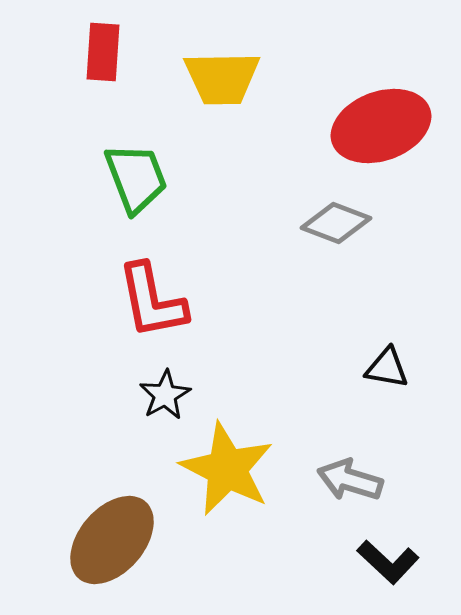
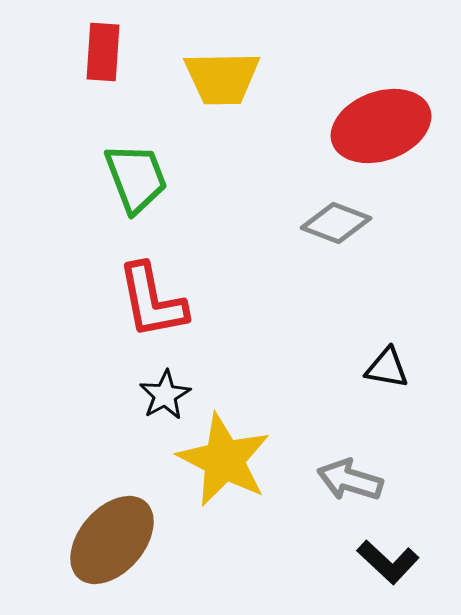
yellow star: moved 3 px left, 9 px up
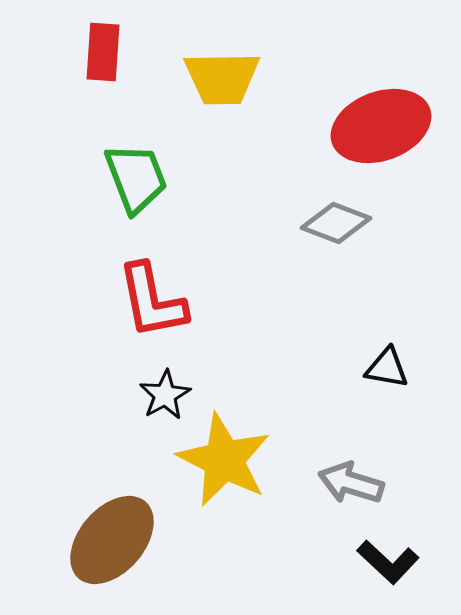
gray arrow: moved 1 px right, 3 px down
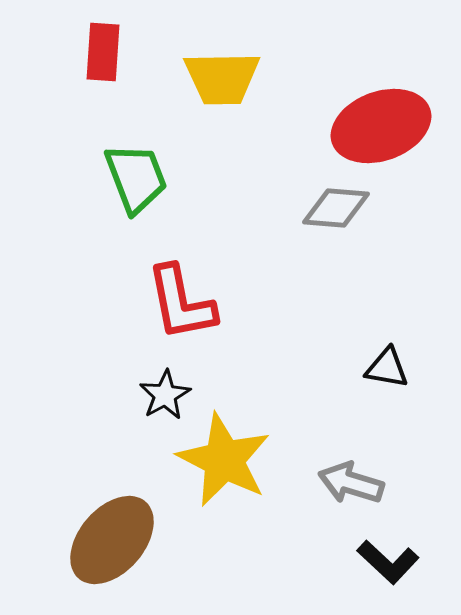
gray diamond: moved 15 px up; rotated 16 degrees counterclockwise
red L-shape: moved 29 px right, 2 px down
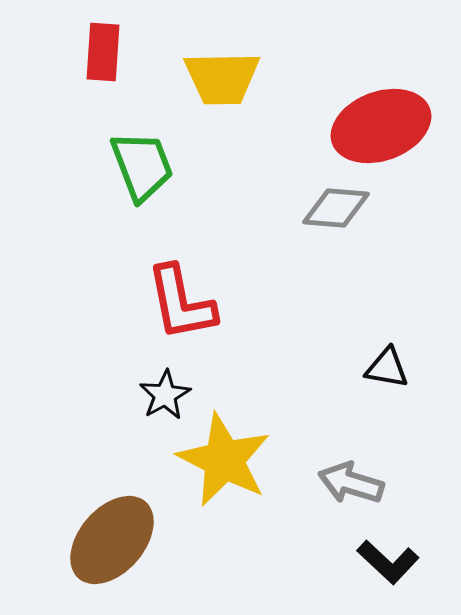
green trapezoid: moved 6 px right, 12 px up
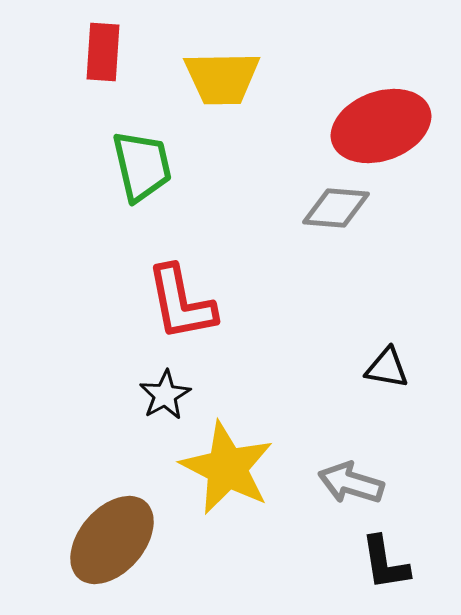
green trapezoid: rotated 8 degrees clockwise
yellow star: moved 3 px right, 8 px down
black L-shape: moved 3 px left, 1 px down; rotated 38 degrees clockwise
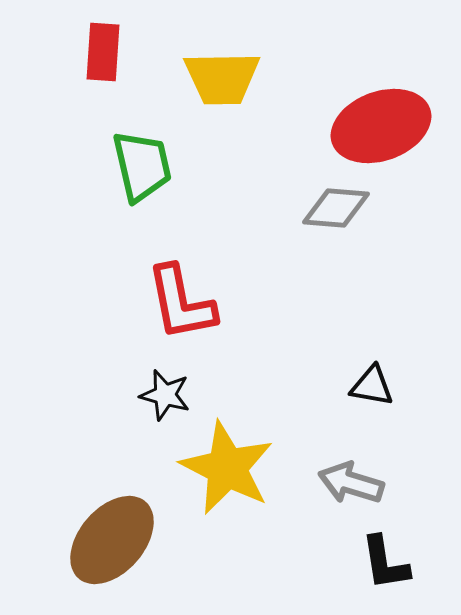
black triangle: moved 15 px left, 18 px down
black star: rotated 27 degrees counterclockwise
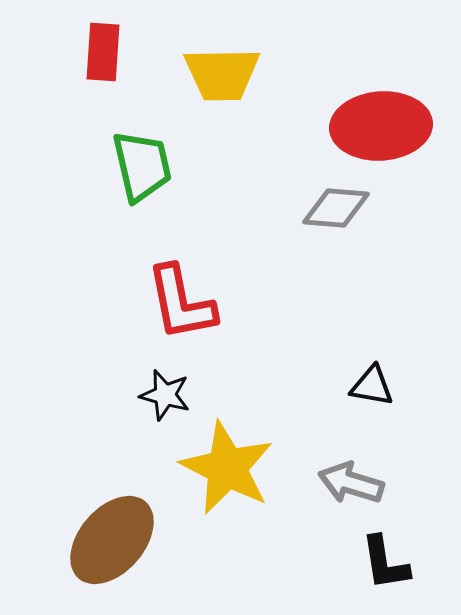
yellow trapezoid: moved 4 px up
red ellipse: rotated 16 degrees clockwise
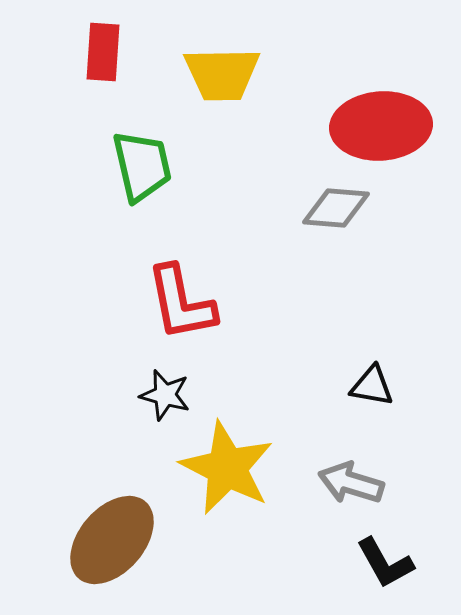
black L-shape: rotated 20 degrees counterclockwise
